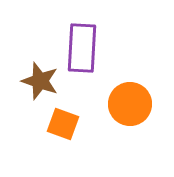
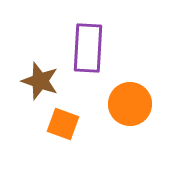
purple rectangle: moved 6 px right
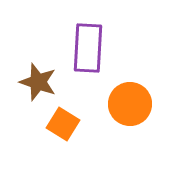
brown star: moved 2 px left, 1 px down
orange square: rotated 12 degrees clockwise
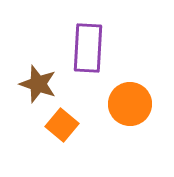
brown star: moved 2 px down
orange square: moved 1 px left, 1 px down; rotated 8 degrees clockwise
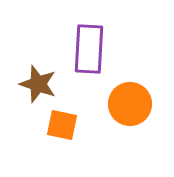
purple rectangle: moved 1 px right, 1 px down
orange square: rotated 28 degrees counterclockwise
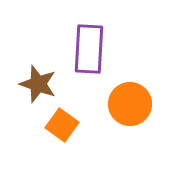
orange square: rotated 24 degrees clockwise
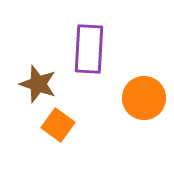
orange circle: moved 14 px right, 6 px up
orange square: moved 4 px left
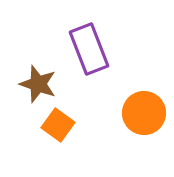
purple rectangle: rotated 24 degrees counterclockwise
orange circle: moved 15 px down
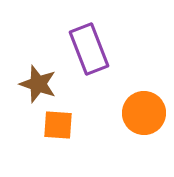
orange square: rotated 32 degrees counterclockwise
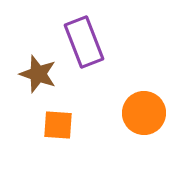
purple rectangle: moved 5 px left, 7 px up
brown star: moved 10 px up
